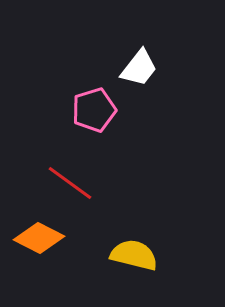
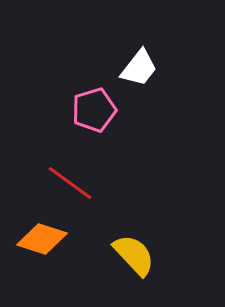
orange diamond: moved 3 px right, 1 px down; rotated 9 degrees counterclockwise
yellow semicircle: rotated 33 degrees clockwise
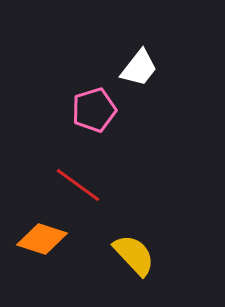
red line: moved 8 px right, 2 px down
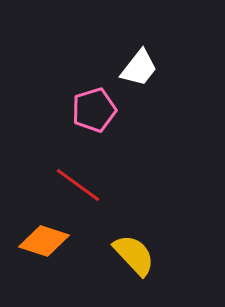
orange diamond: moved 2 px right, 2 px down
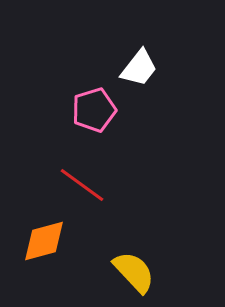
red line: moved 4 px right
orange diamond: rotated 33 degrees counterclockwise
yellow semicircle: moved 17 px down
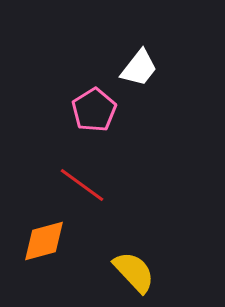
pink pentagon: rotated 15 degrees counterclockwise
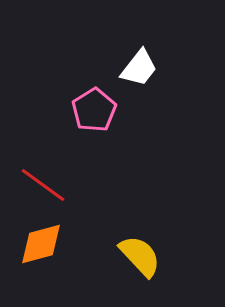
red line: moved 39 px left
orange diamond: moved 3 px left, 3 px down
yellow semicircle: moved 6 px right, 16 px up
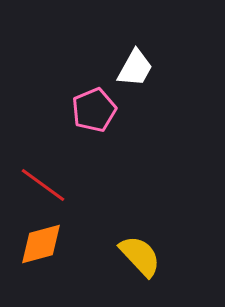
white trapezoid: moved 4 px left; rotated 9 degrees counterclockwise
pink pentagon: rotated 9 degrees clockwise
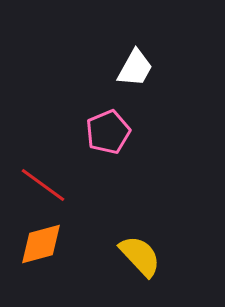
pink pentagon: moved 14 px right, 22 px down
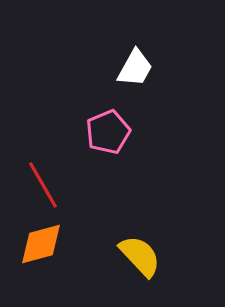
red line: rotated 24 degrees clockwise
